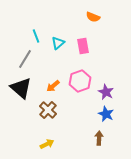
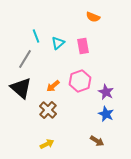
brown arrow: moved 2 px left, 3 px down; rotated 120 degrees clockwise
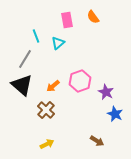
orange semicircle: rotated 32 degrees clockwise
pink rectangle: moved 16 px left, 26 px up
black triangle: moved 1 px right, 3 px up
brown cross: moved 2 px left
blue star: moved 9 px right
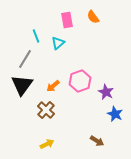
black triangle: rotated 25 degrees clockwise
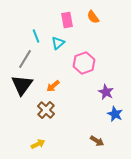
pink hexagon: moved 4 px right, 18 px up
yellow arrow: moved 9 px left
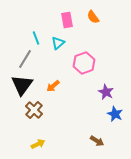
cyan line: moved 2 px down
brown cross: moved 12 px left
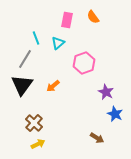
pink rectangle: rotated 21 degrees clockwise
brown cross: moved 13 px down
brown arrow: moved 3 px up
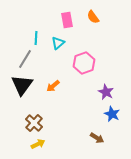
pink rectangle: rotated 21 degrees counterclockwise
cyan line: rotated 24 degrees clockwise
blue star: moved 3 px left
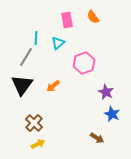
gray line: moved 1 px right, 2 px up
